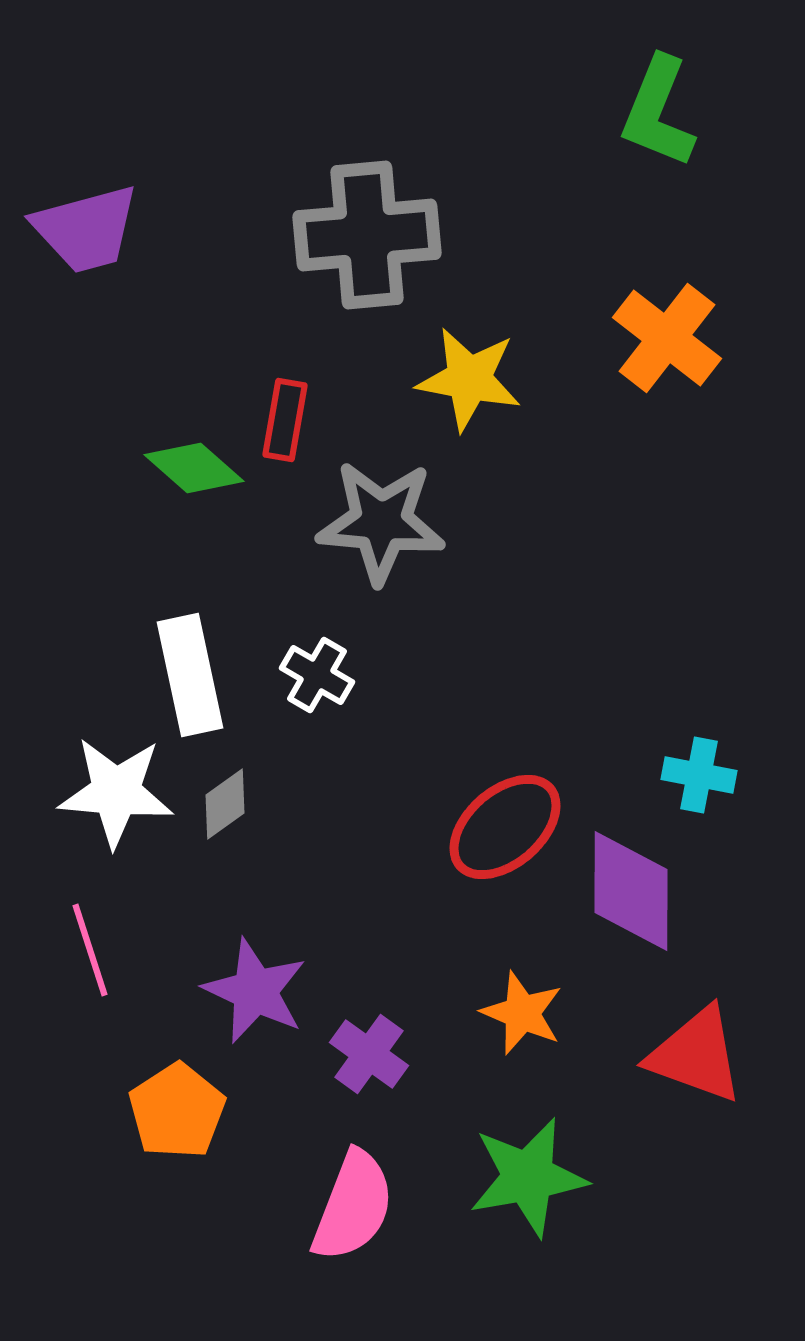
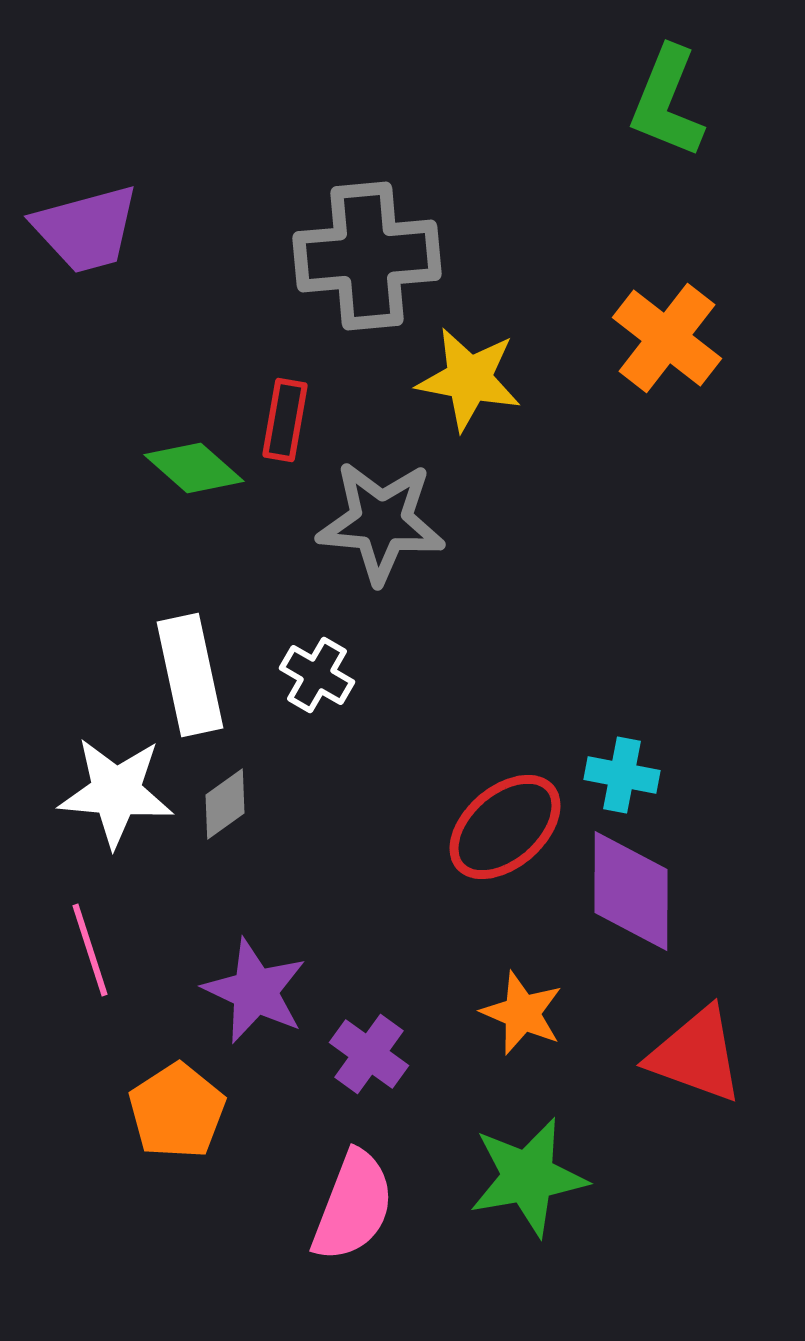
green L-shape: moved 9 px right, 10 px up
gray cross: moved 21 px down
cyan cross: moved 77 px left
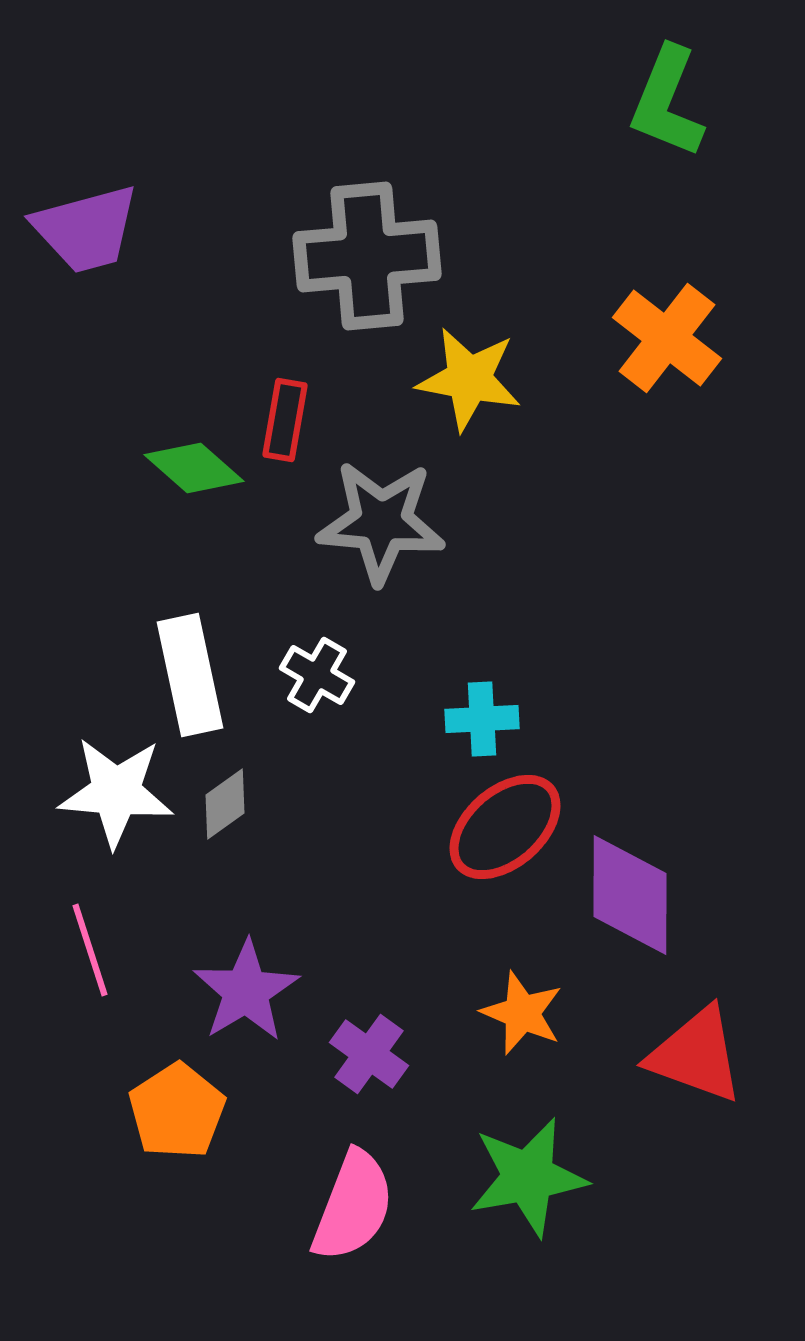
cyan cross: moved 140 px left, 56 px up; rotated 14 degrees counterclockwise
purple diamond: moved 1 px left, 4 px down
purple star: moved 9 px left; rotated 16 degrees clockwise
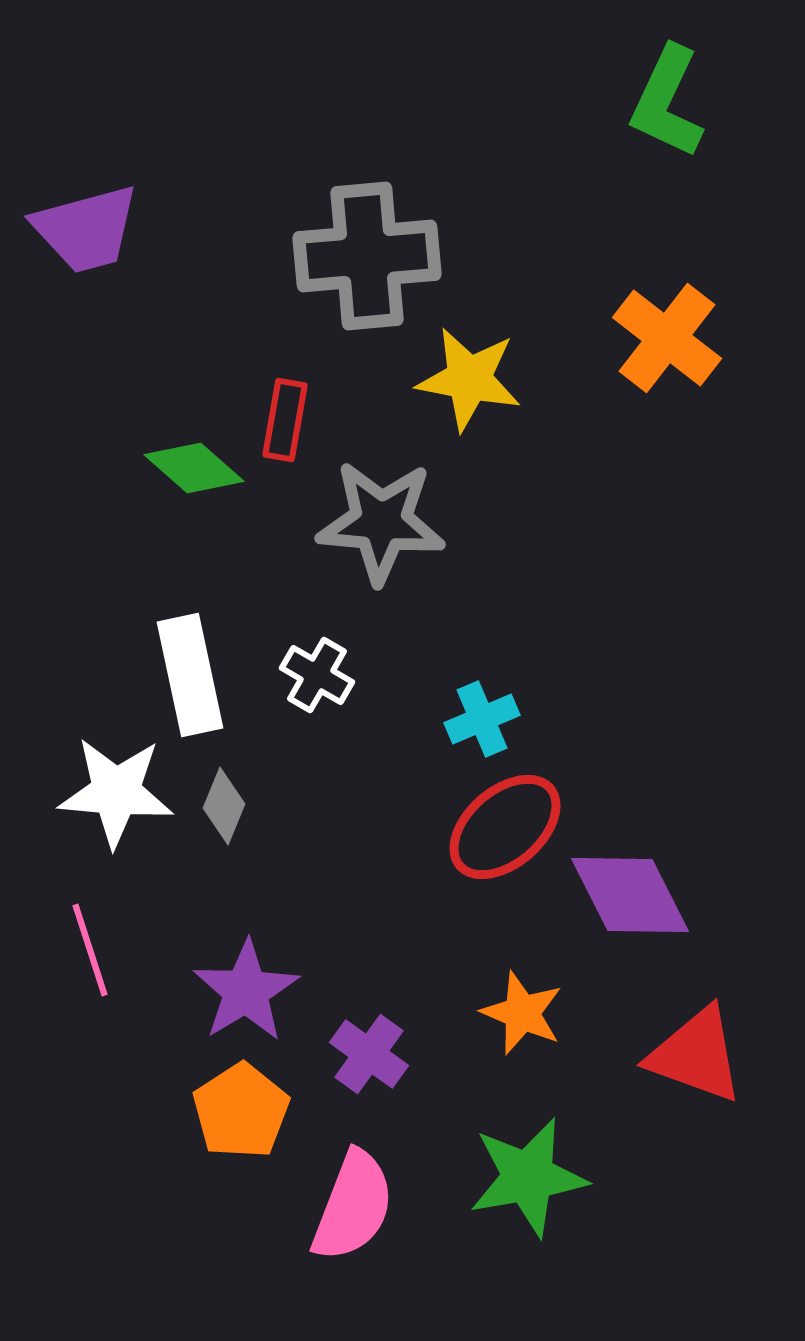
green L-shape: rotated 3 degrees clockwise
cyan cross: rotated 20 degrees counterclockwise
gray diamond: moved 1 px left, 2 px down; rotated 32 degrees counterclockwise
purple diamond: rotated 27 degrees counterclockwise
orange pentagon: moved 64 px right
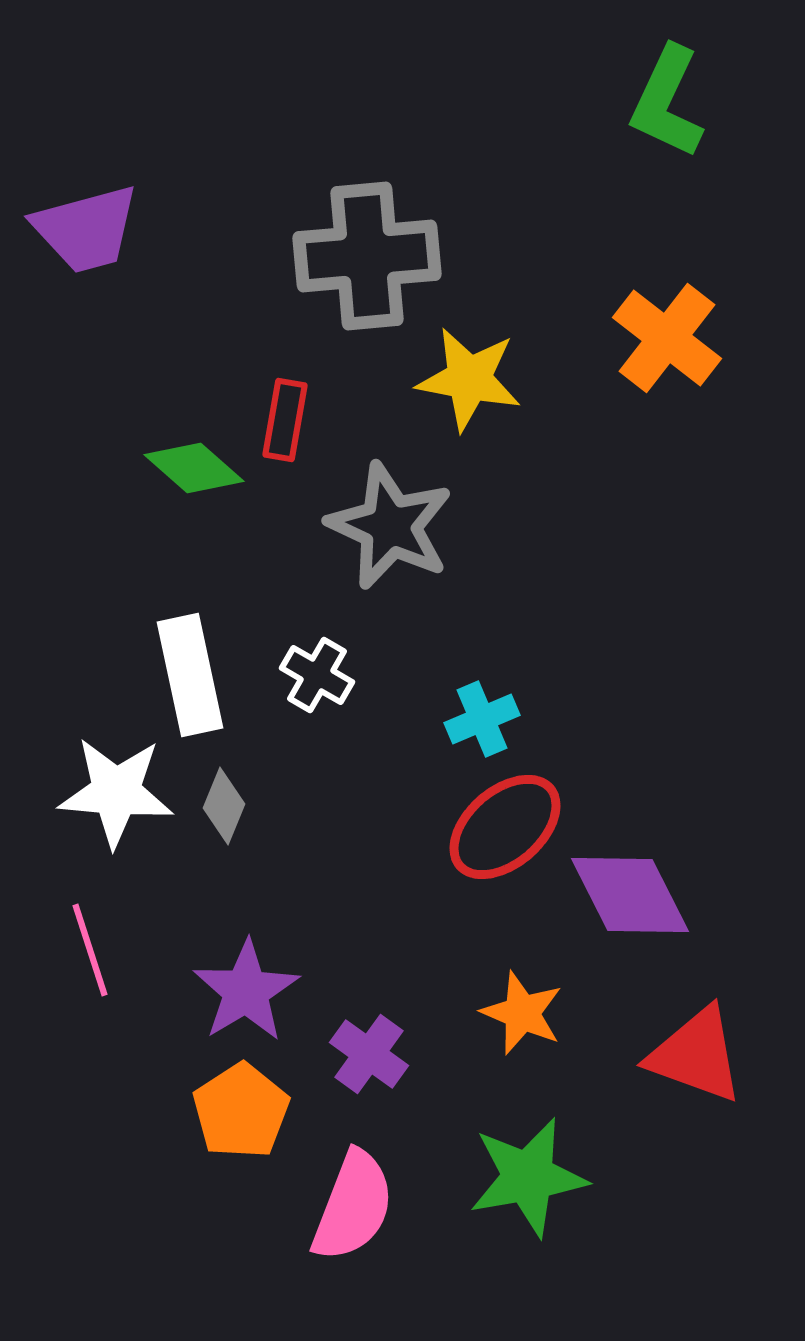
gray star: moved 9 px right, 4 px down; rotated 20 degrees clockwise
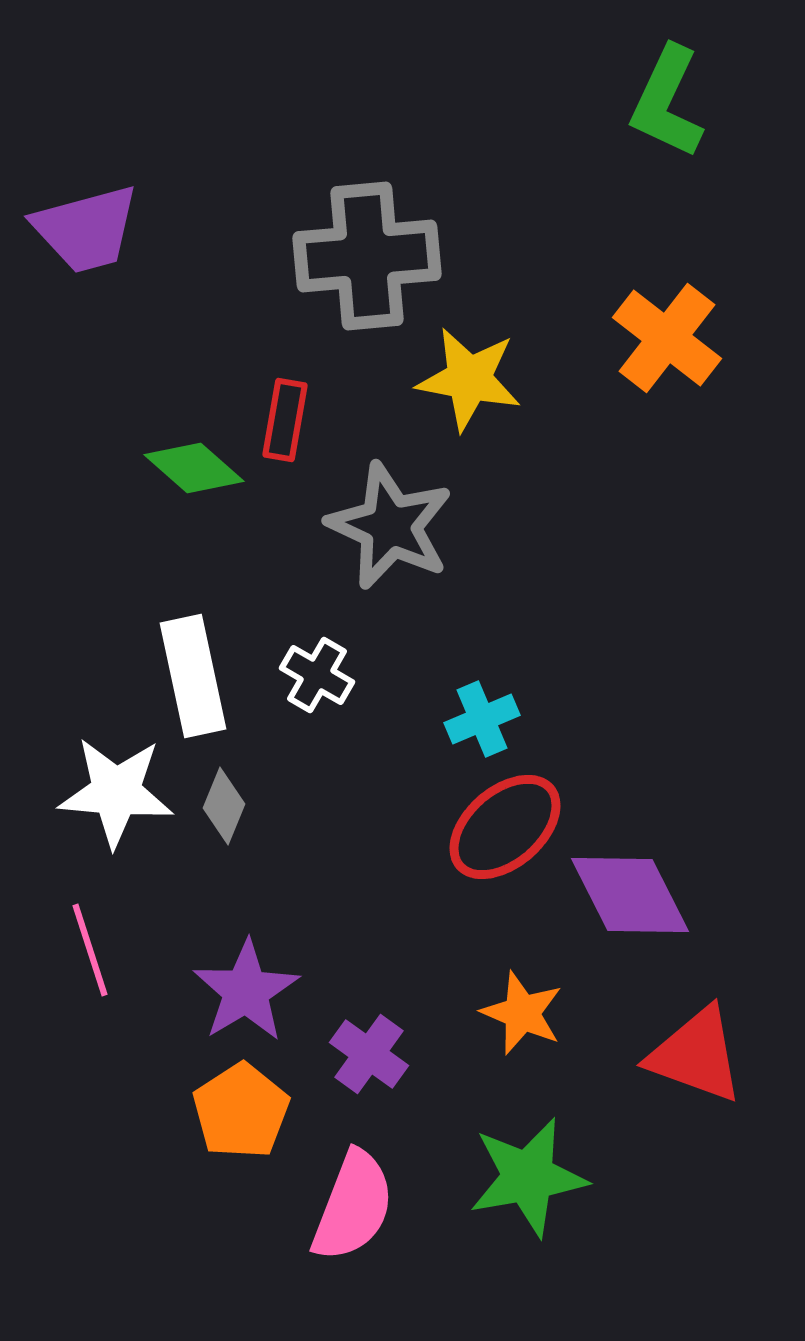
white rectangle: moved 3 px right, 1 px down
